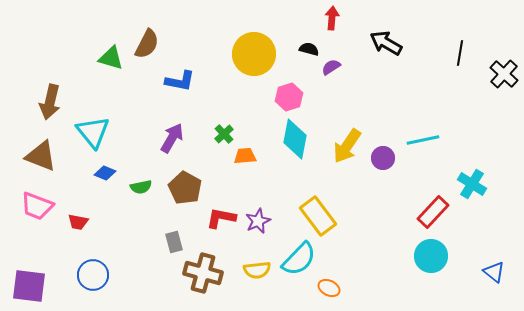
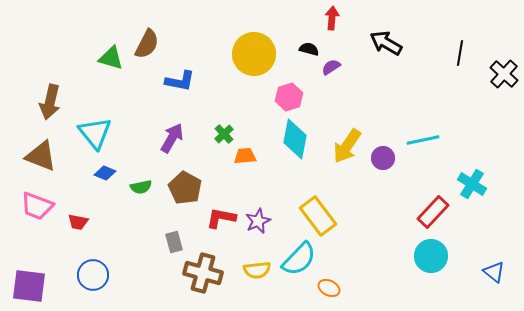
cyan triangle: moved 2 px right, 1 px down
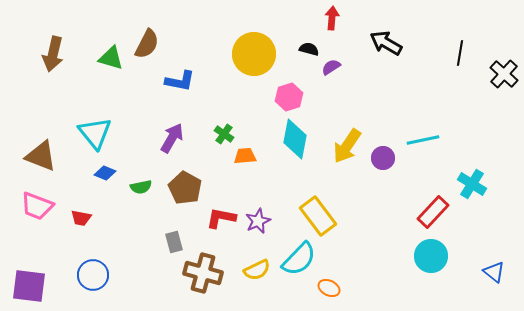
brown arrow: moved 3 px right, 48 px up
green cross: rotated 12 degrees counterclockwise
red trapezoid: moved 3 px right, 4 px up
yellow semicircle: rotated 20 degrees counterclockwise
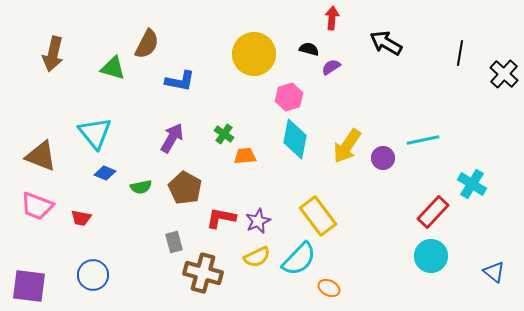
green triangle: moved 2 px right, 10 px down
yellow semicircle: moved 13 px up
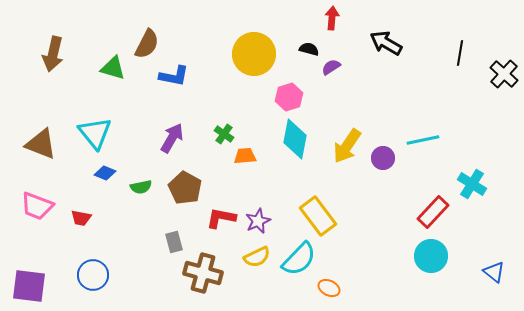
blue L-shape: moved 6 px left, 5 px up
brown triangle: moved 12 px up
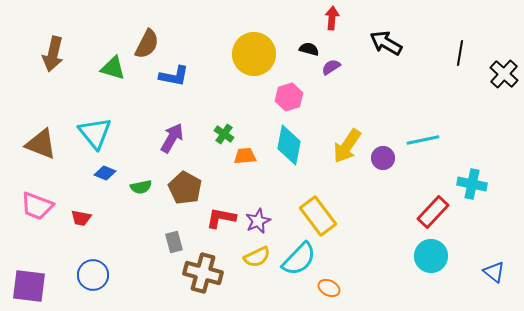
cyan diamond: moved 6 px left, 6 px down
cyan cross: rotated 20 degrees counterclockwise
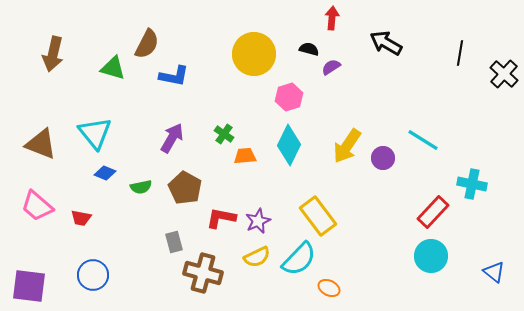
cyan line: rotated 44 degrees clockwise
cyan diamond: rotated 15 degrees clockwise
pink trapezoid: rotated 20 degrees clockwise
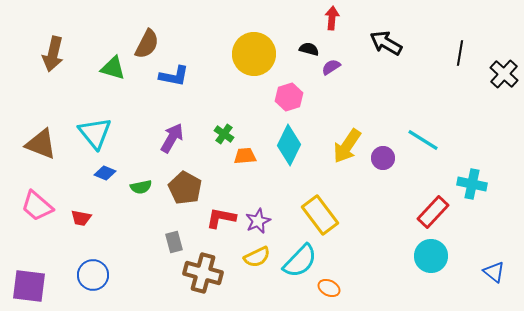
yellow rectangle: moved 2 px right, 1 px up
cyan semicircle: moved 1 px right, 2 px down
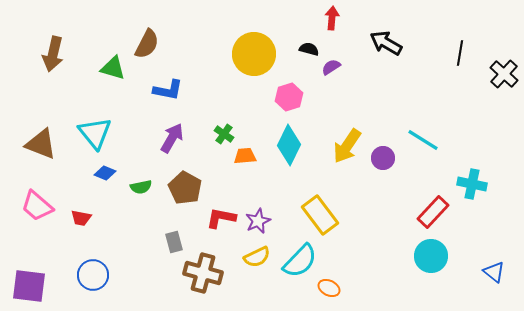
blue L-shape: moved 6 px left, 14 px down
